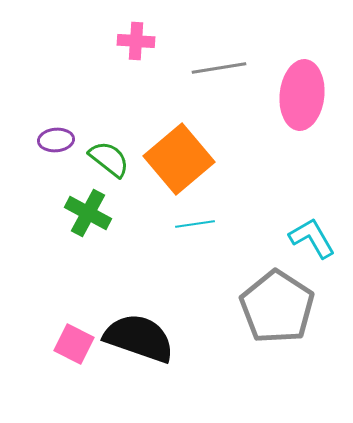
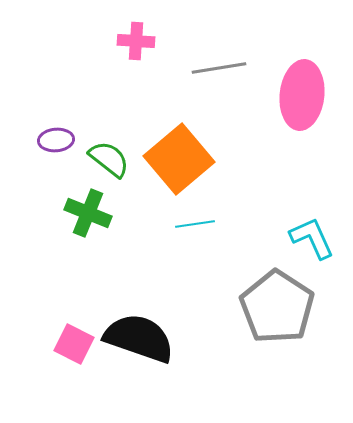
green cross: rotated 6 degrees counterclockwise
cyan L-shape: rotated 6 degrees clockwise
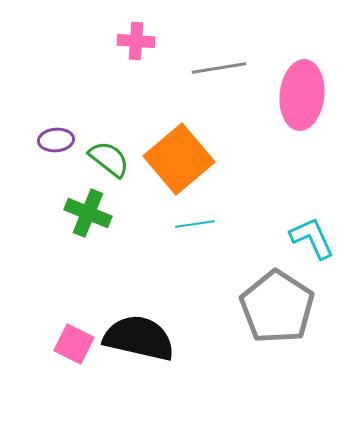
black semicircle: rotated 6 degrees counterclockwise
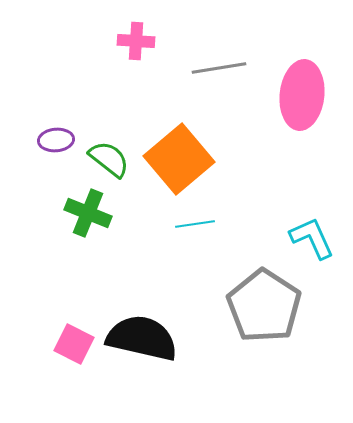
gray pentagon: moved 13 px left, 1 px up
black semicircle: moved 3 px right
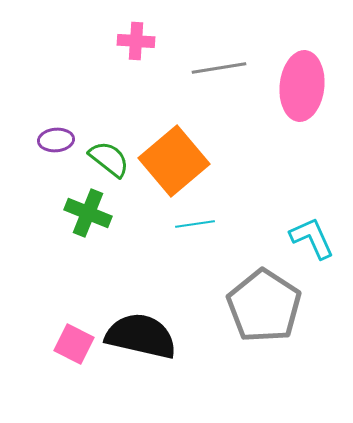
pink ellipse: moved 9 px up
orange square: moved 5 px left, 2 px down
black semicircle: moved 1 px left, 2 px up
